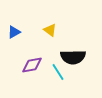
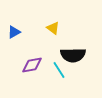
yellow triangle: moved 3 px right, 2 px up
black semicircle: moved 2 px up
cyan line: moved 1 px right, 2 px up
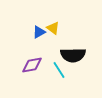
blue triangle: moved 25 px right
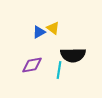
cyan line: rotated 42 degrees clockwise
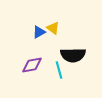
cyan line: rotated 24 degrees counterclockwise
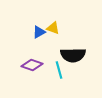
yellow triangle: rotated 16 degrees counterclockwise
purple diamond: rotated 30 degrees clockwise
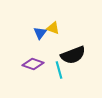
blue triangle: moved 1 px right, 1 px down; rotated 24 degrees counterclockwise
black semicircle: rotated 20 degrees counterclockwise
purple diamond: moved 1 px right, 1 px up
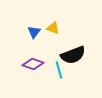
blue triangle: moved 6 px left, 1 px up
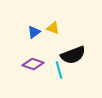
blue triangle: rotated 16 degrees clockwise
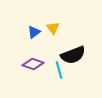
yellow triangle: rotated 32 degrees clockwise
